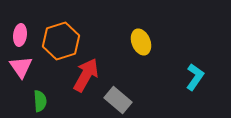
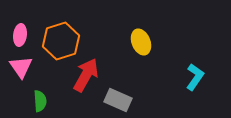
gray rectangle: rotated 16 degrees counterclockwise
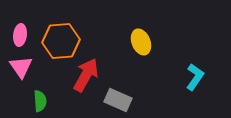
orange hexagon: rotated 12 degrees clockwise
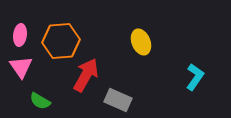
green semicircle: rotated 125 degrees clockwise
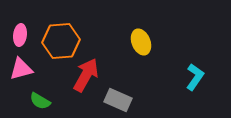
pink triangle: moved 2 px down; rotated 50 degrees clockwise
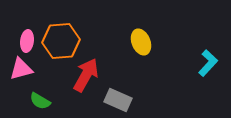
pink ellipse: moved 7 px right, 6 px down
cyan L-shape: moved 13 px right, 14 px up; rotated 8 degrees clockwise
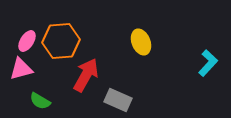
pink ellipse: rotated 25 degrees clockwise
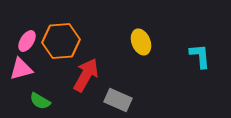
cyan L-shape: moved 8 px left, 7 px up; rotated 48 degrees counterclockwise
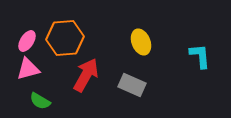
orange hexagon: moved 4 px right, 3 px up
pink triangle: moved 7 px right
gray rectangle: moved 14 px right, 15 px up
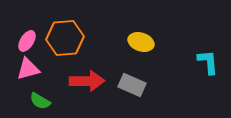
yellow ellipse: rotated 50 degrees counterclockwise
cyan L-shape: moved 8 px right, 6 px down
red arrow: moved 1 px right, 6 px down; rotated 60 degrees clockwise
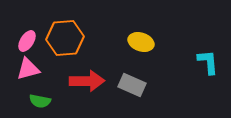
green semicircle: rotated 20 degrees counterclockwise
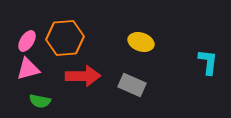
cyan L-shape: rotated 12 degrees clockwise
red arrow: moved 4 px left, 5 px up
